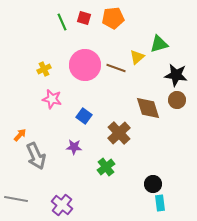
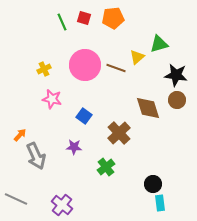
gray line: rotated 15 degrees clockwise
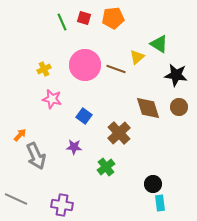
green triangle: rotated 48 degrees clockwise
brown line: moved 1 px down
brown circle: moved 2 px right, 7 px down
purple cross: rotated 30 degrees counterclockwise
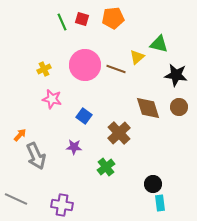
red square: moved 2 px left, 1 px down
green triangle: rotated 18 degrees counterclockwise
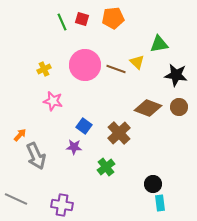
green triangle: rotated 24 degrees counterclockwise
yellow triangle: moved 5 px down; rotated 35 degrees counterclockwise
pink star: moved 1 px right, 2 px down
brown diamond: rotated 52 degrees counterclockwise
blue square: moved 10 px down
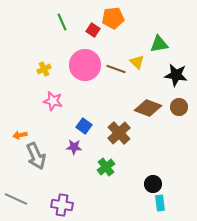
red square: moved 11 px right, 11 px down; rotated 16 degrees clockwise
orange arrow: rotated 144 degrees counterclockwise
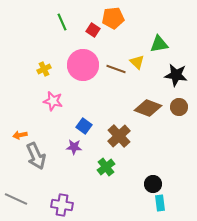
pink circle: moved 2 px left
brown cross: moved 3 px down
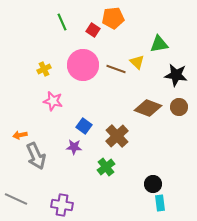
brown cross: moved 2 px left
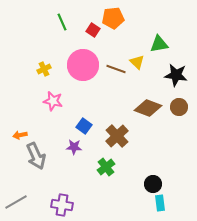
gray line: moved 3 px down; rotated 55 degrees counterclockwise
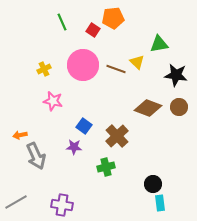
green cross: rotated 24 degrees clockwise
